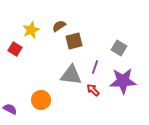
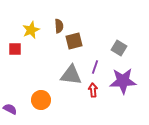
brown semicircle: rotated 120 degrees clockwise
red square: rotated 32 degrees counterclockwise
red arrow: rotated 40 degrees clockwise
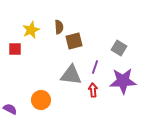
brown semicircle: moved 1 px down
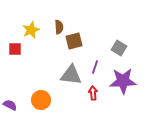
red arrow: moved 3 px down
purple semicircle: moved 4 px up
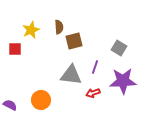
red arrow: rotated 104 degrees counterclockwise
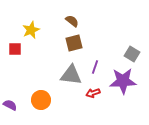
brown semicircle: moved 13 px right, 6 px up; rotated 48 degrees counterclockwise
brown square: moved 2 px down
gray square: moved 13 px right, 6 px down
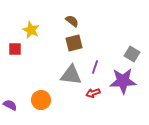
yellow star: rotated 24 degrees counterclockwise
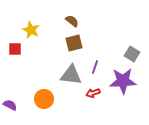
orange circle: moved 3 px right, 1 px up
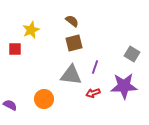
yellow star: rotated 24 degrees clockwise
purple star: moved 1 px right, 5 px down
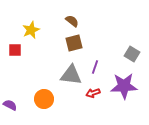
red square: moved 1 px down
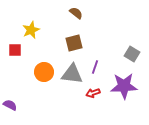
brown semicircle: moved 4 px right, 8 px up
gray triangle: moved 1 px right, 1 px up
orange circle: moved 27 px up
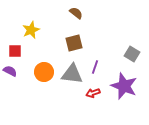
red square: moved 1 px down
purple star: rotated 24 degrees clockwise
purple semicircle: moved 34 px up
